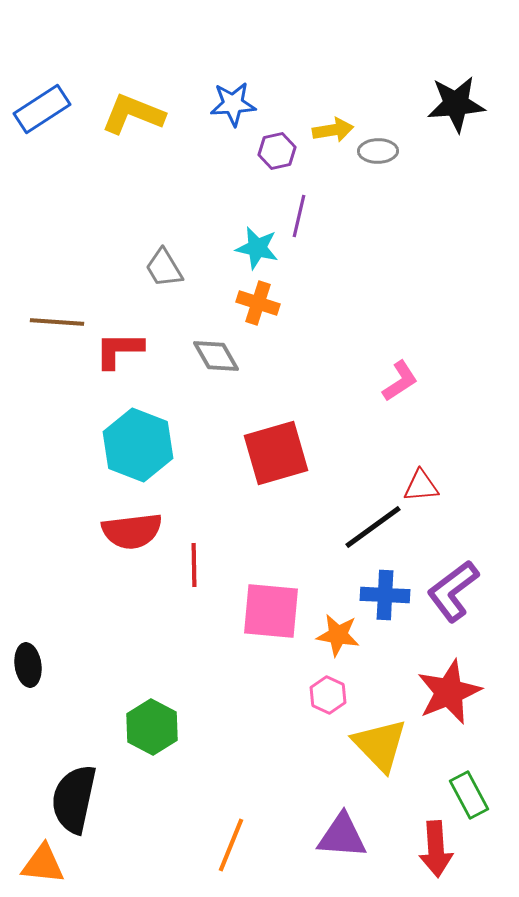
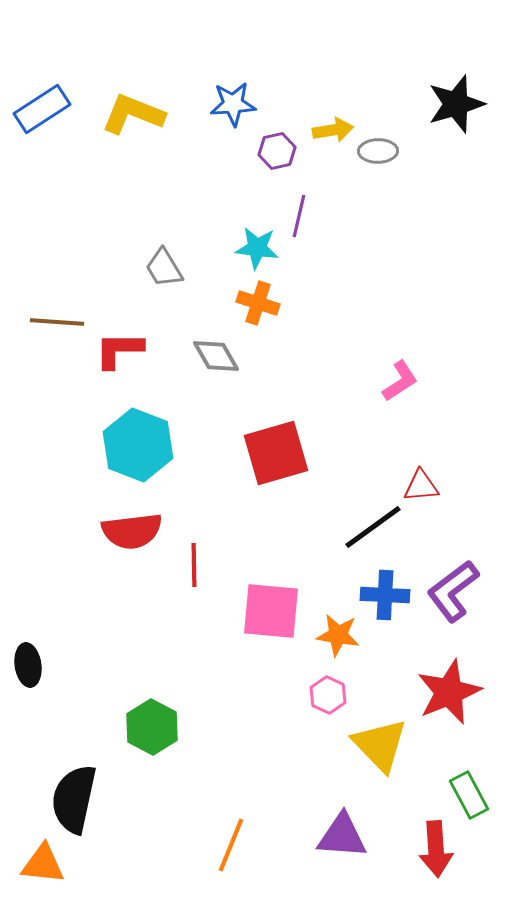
black star: rotated 12 degrees counterclockwise
cyan star: rotated 6 degrees counterclockwise
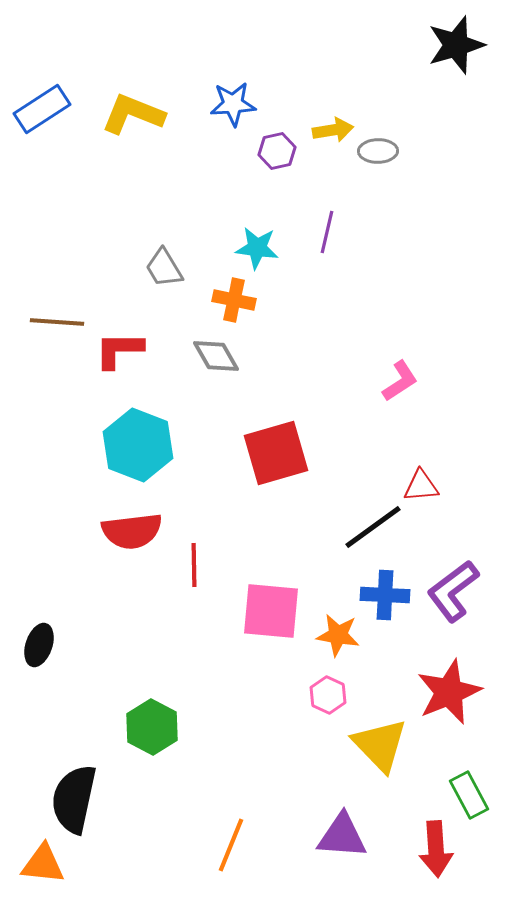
black star: moved 59 px up
purple line: moved 28 px right, 16 px down
orange cross: moved 24 px left, 3 px up; rotated 6 degrees counterclockwise
black ellipse: moved 11 px right, 20 px up; rotated 27 degrees clockwise
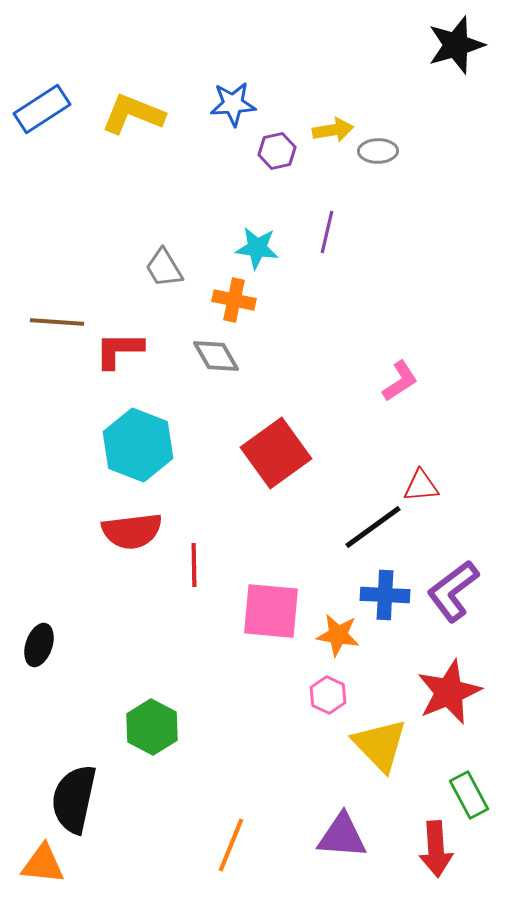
red square: rotated 20 degrees counterclockwise
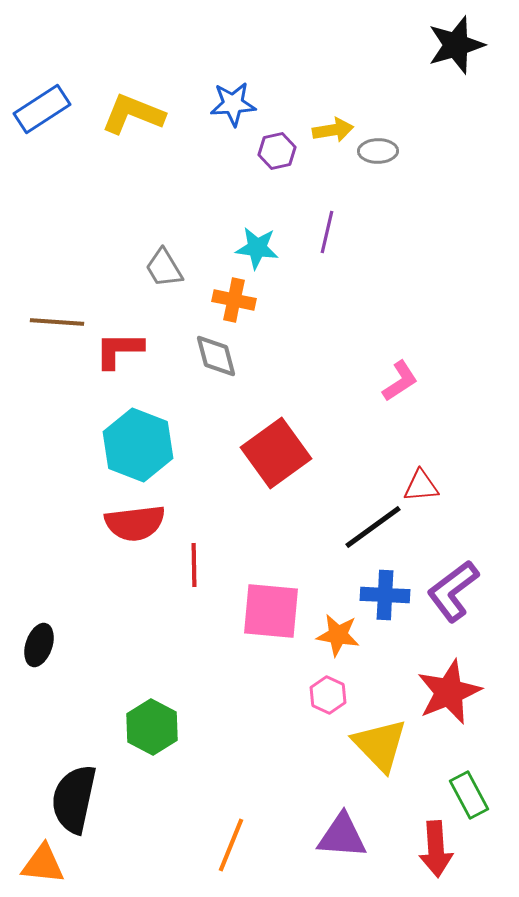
gray diamond: rotated 15 degrees clockwise
red semicircle: moved 3 px right, 8 px up
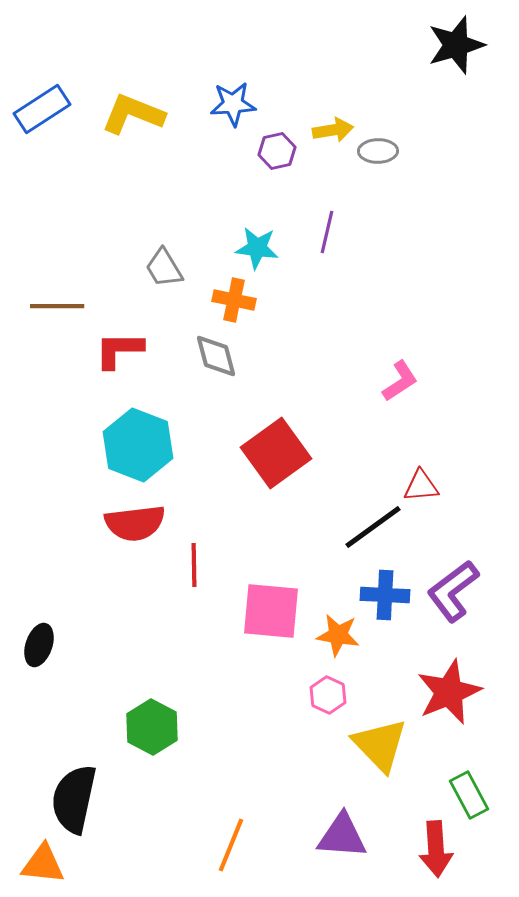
brown line: moved 16 px up; rotated 4 degrees counterclockwise
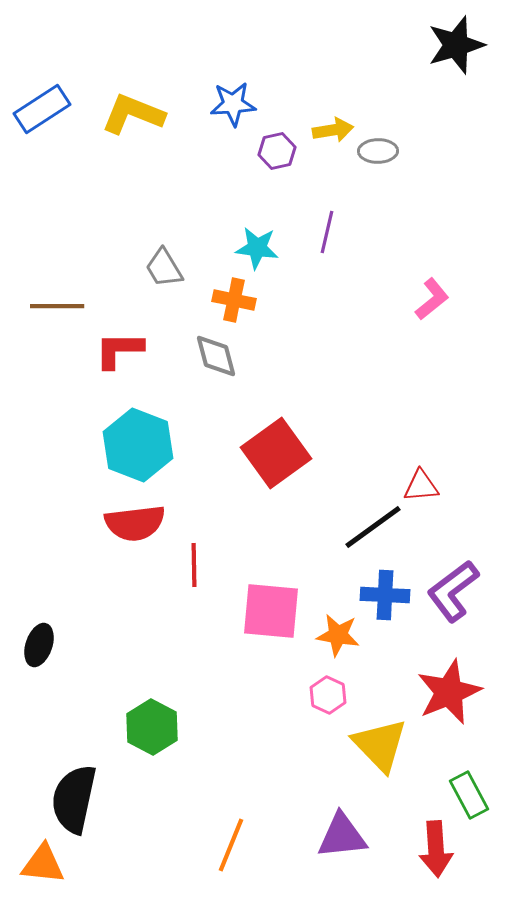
pink L-shape: moved 32 px right, 82 px up; rotated 6 degrees counterclockwise
purple triangle: rotated 10 degrees counterclockwise
